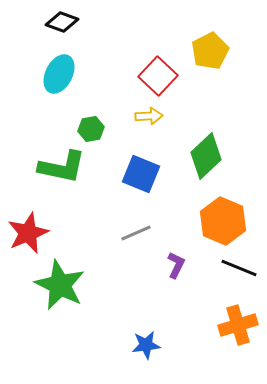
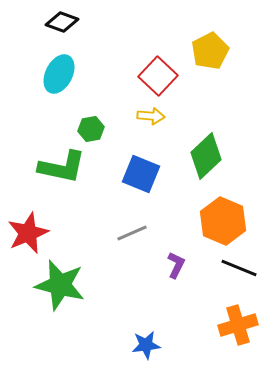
yellow arrow: moved 2 px right; rotated 8 degrees clockwise
gray line: moved 4 px left
green star: rotated 12 degrees counterclockwise
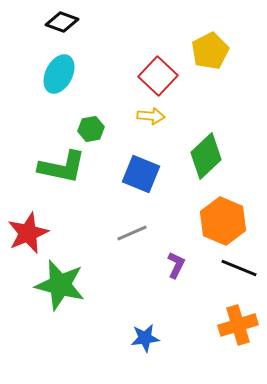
blue star: moved 1 px left, 7 px up
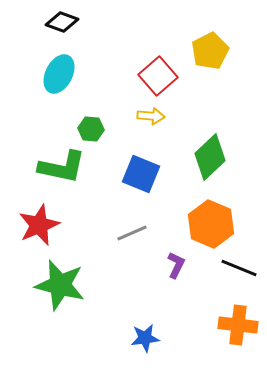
red square: rotated 6 degrees clockwise
green hexagon: rotated 15 degrees clockwise
green diamond: moved 4 px right, 1 px down
orange hexagon: moved 12 px left, 3 px down
red star: moved 11 px right, 8 px up
orange cross: rotated 24 degrees clockwise
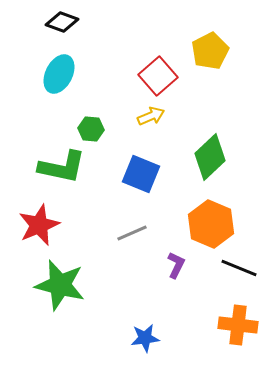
yellow arrow: rotated 28 degrees counterclockwise
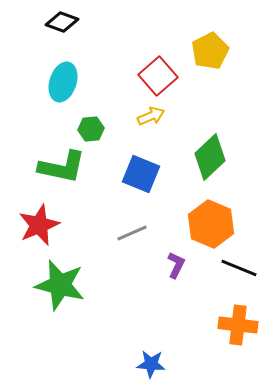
cyan ellipse: moved 4 px right, 8 px down; rotated 9 degrees counterclockwise
green hexagon: rotated 10 degrees counterclockwise
blue star: moved 6 px right, 26 px down; rotated 12 degrees clockwise
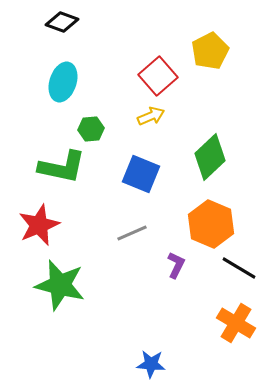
black line: rotated 9 degrees clockwise
orange cross: moved 2 px left, 2 px up; rotated 24 degrees clockwise
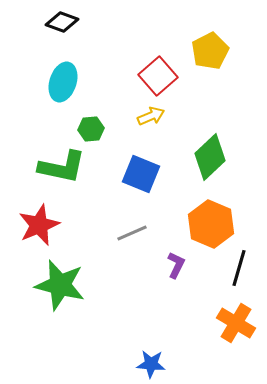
black line: rotated 75 degrees clockwise
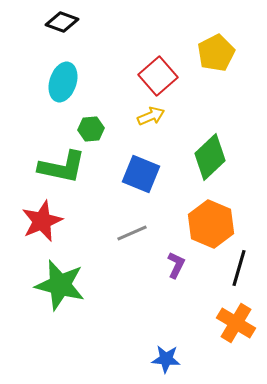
yellow pentagon: moved 6 px right, 2 px down
red star: moved 3 px right, 4 px up
blue star: moved 15 px right, 5 px up
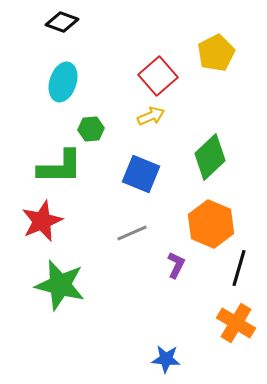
green L-shape: moved 2 px left; rotated 12 degrees counterclockwise
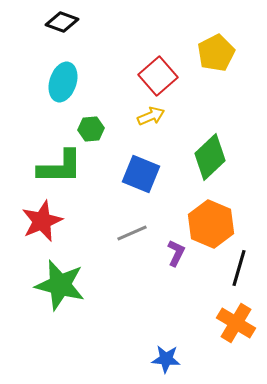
purple L-shape: moved 12 px up
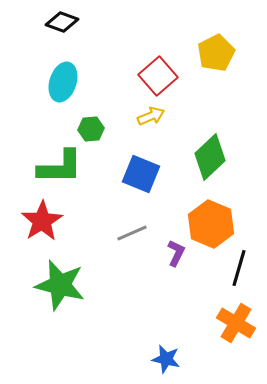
red star: rotated 9 degrees counterclockwise
blue star: rotated 8 degrees clockwise
